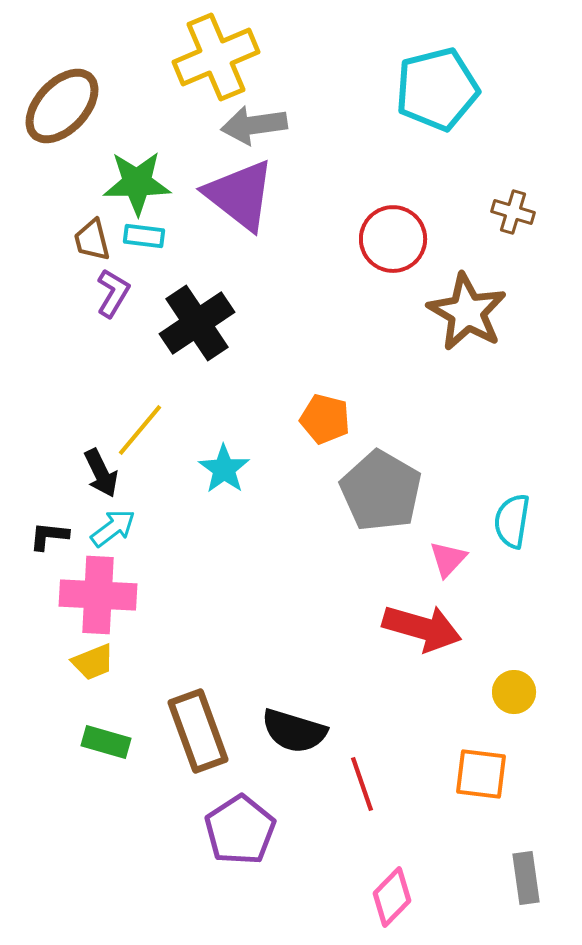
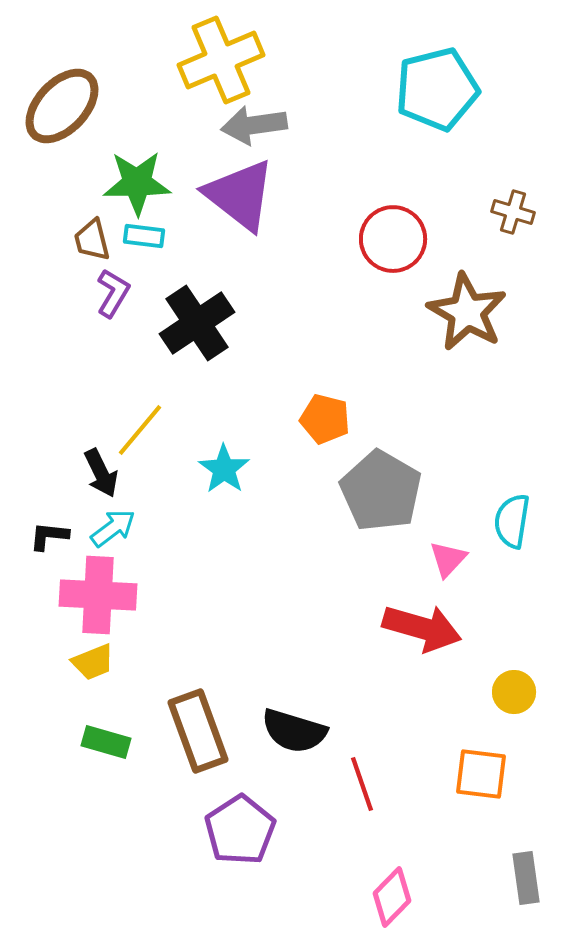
yellow cross: moved 5 px right, 3 px down
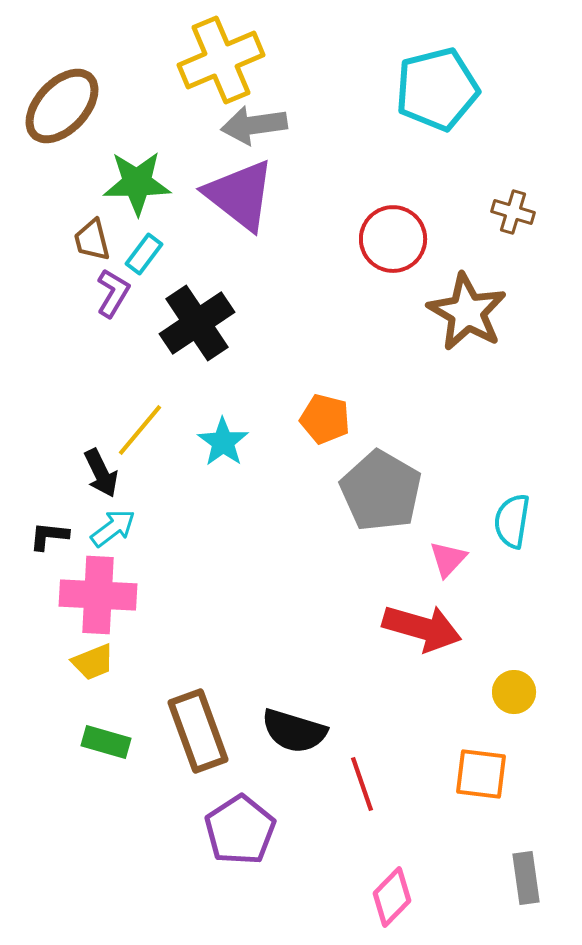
cyan rectangle: moved 18 px down; rotated 60 degrees counterclockwise
cyan star: moved 1 px left, 27 px up
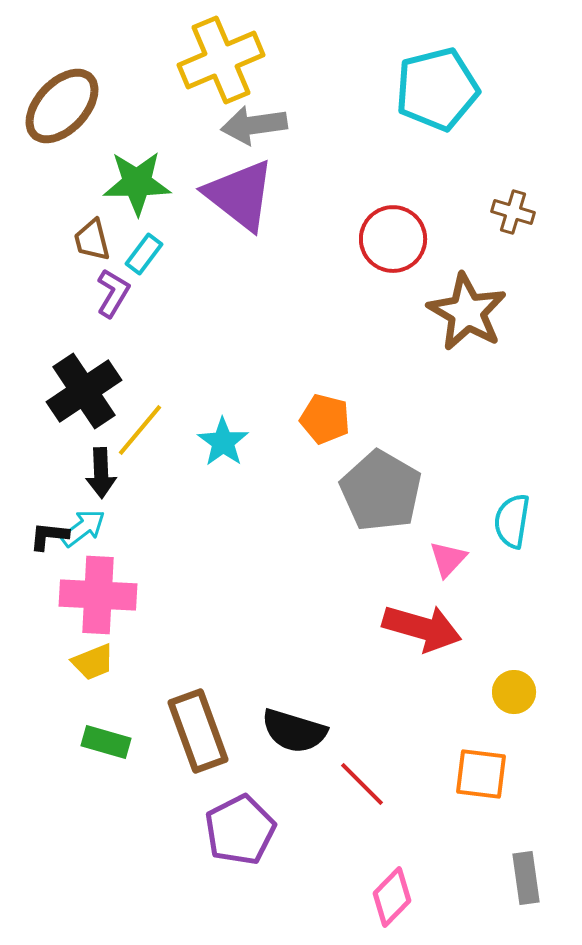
black cross: moved 113 px left, 68 px down
black arrow: rotated 24 degrees clockwise
cyan arrow: moved 30 px left
red line: rotated 26 degrees counterclockwise
purple pentagon: rotated 6 degrees clockwise
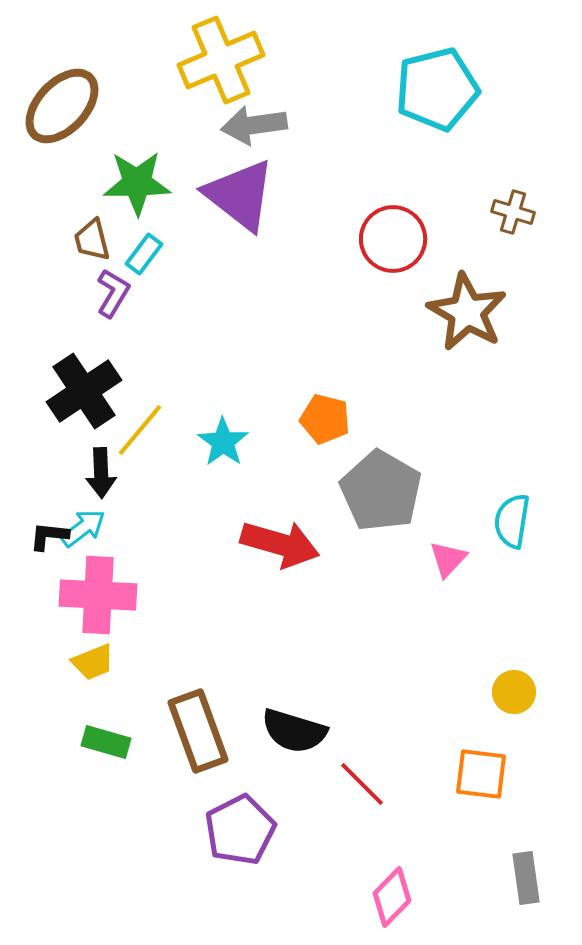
red arrow: moved 142 px left, 84 px up
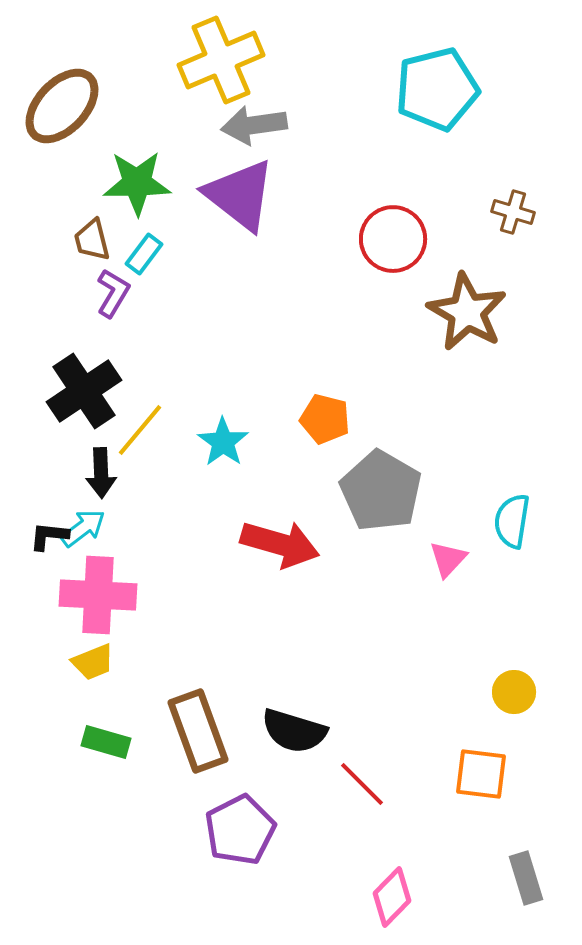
gray rectangle: rotated 9 degrees counterclockwise
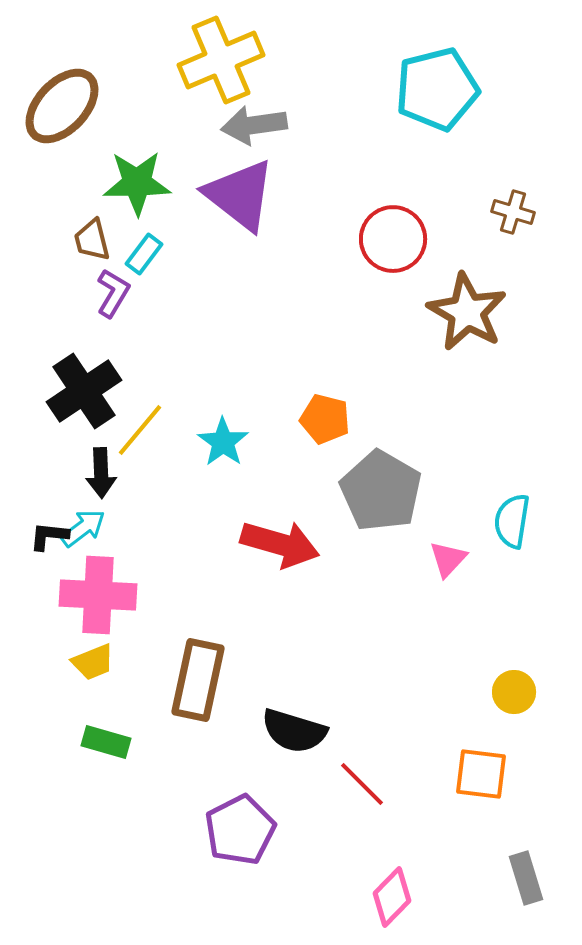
brown rectangle: moved 51 px up; rotated 32 degrees clockwise
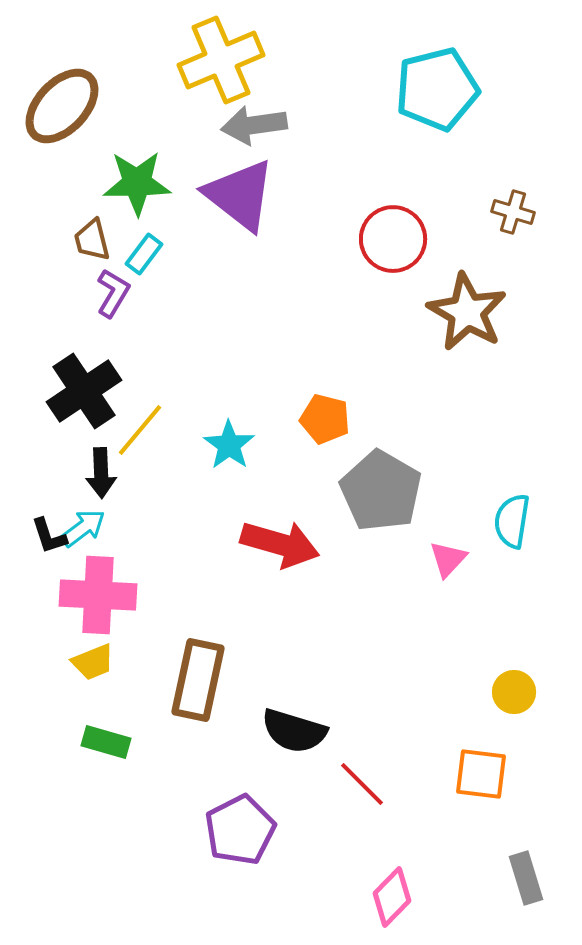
cyan star: moved 6 px right, 3 px down
black L-shape: rotated 114 degrees counterclockwise
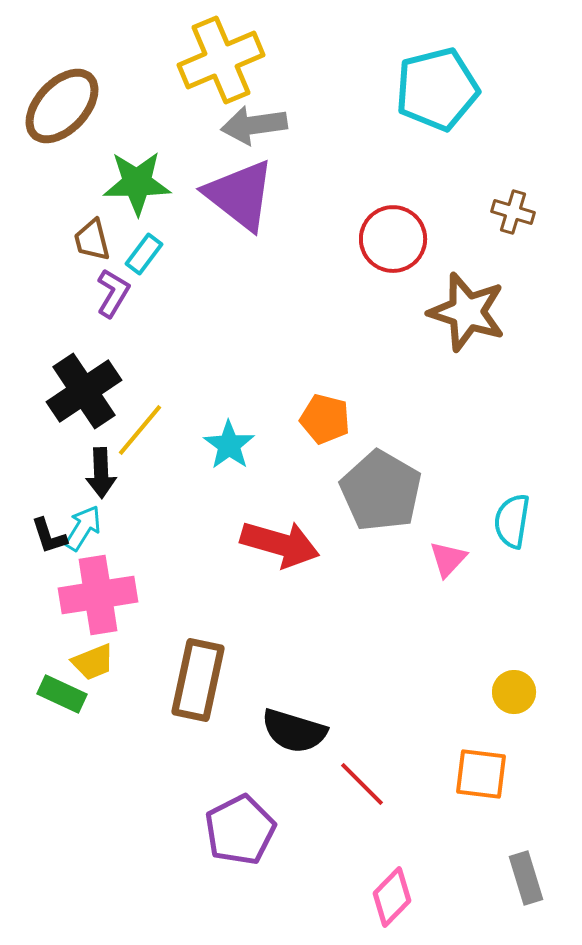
brown star: rotated 12 degrees counterclockwise
cyan arrow: rotated 21 degrees counterclockwise
pink cross: rotated 12 degrees counterclockwise
green rectangle: moved 44 px left, 48 px up; rotated 9 degrees clockwise
